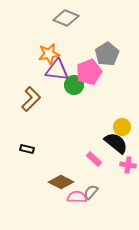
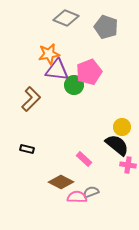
gray pentagon: moved 1 px left, 27 px up; rotated 20 degrees counterclockwise
black semicircle: moved 1 px right, 2 px down
pink rectangle: moved 10 px left
gray semicircle: rotated 28 degrees clockwise
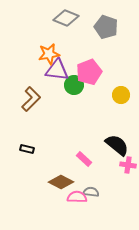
yellow circle: moved 1 px left, 32 px up
gray semicircle: rotated 28 degrees clockwise
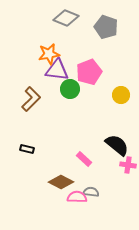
green circle: moved 4 px left, 4 px down
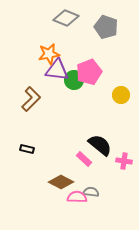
green circle: moved 4 px right, 9 px up
black semicircle: moved 17 px left
pink cross: moved 4 px left, 4 px up
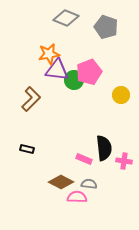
black semicircle: moved 4 px right, 3 px down; rotated 45 degrees clockwise
pink rectangle: rotated 21 degrees counterclockwise
gray semicircle: moved 2 px left, 8 px up
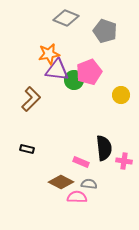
gray pentagon: moved 1 px left, 4 px down
pink rectangle: moved 3 px left, 3 px down
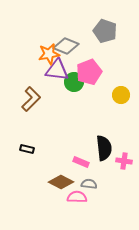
gray diamond: moved 28 px down
green circle: moved 2 px down
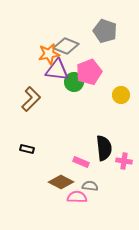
gray semicircle: moved 1 px right, 2 px down
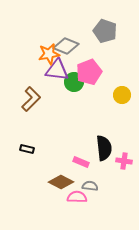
yellow circle: moved 1 px right
